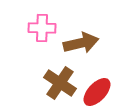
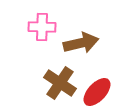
pink cross: moved 1 px up
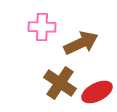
brown arrow: rotated 12 degrees counterclockwise
red ellipse: rotated 20 degrees clockwise
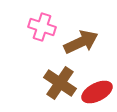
pink cross: rotated 16 degrees clockwise
brown arrow: moved 1 px up
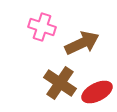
brown arrow: moved 1 px right, 1 px down
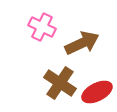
pink cross: rotated 8 degrees clockwise
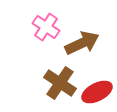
pink cross: moved 4 px right; rotated 8 degrees clockwise
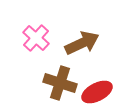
pink cross: moved 10 px left, 11 px down; rotated 8 degrees clockwise
brown cross: rotated 16 degrees counterclockwise
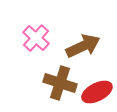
brown arrow: moved 1 px right, 3 px down
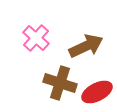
brown arrow: moved 3 px right
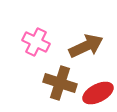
pink cross: moved 4 px down; rotated 16 degrees counterclockwise
red ellipse: moved 1 px right, 1 px down
